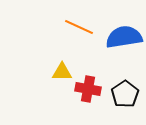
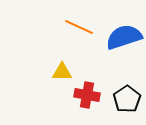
blue semicircle: rotated 9 degrees counterclockwise
red cross: moved 1 px left, 6 px down
black pentagon: moved 2 px right, 5 px down
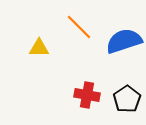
orange line: rotated 20 degrees clockwise
blue semicircle: moved 4 px down
yellow triangle: moved 23 px left, 24 px up
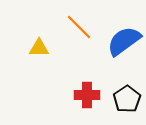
blue semicircle: rotated 18 degrees counterclockwise
red cross: rotated 10 degrees counterclockwise
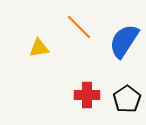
blue semicircle: rotated 21 degrees counterclockwise
yellow triangle: rotated 10 degrees counterclockwise
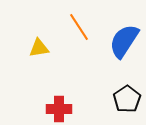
orange line: rotated 12 degrees clockwise
red cross: moved 28 px left, 14 px down
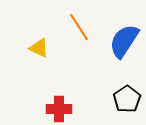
yellow triangle: rotated 35 degrees clockwise
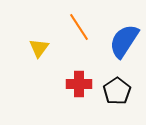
yellow triangle: rotated 40 degrees clockwise
black pentagon: moved 10 px left, 8 px up
red cross: moved 20 px right, 25 px up
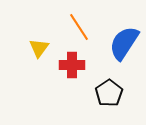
blue semicircle: moved 2 px down
red cross: moved 7 px left, 19 px up
black pentagon: moved 8 px left, 2 px down
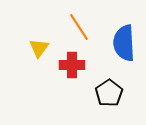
blue semicircle: rotated 36 degrees counterclockwise
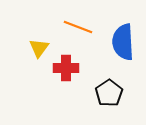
orange line: moved 1 px left; rotated 36 degrees counterclockwise
blue semicircle: moved 1 px left, 1 px up
red cross: moved 6 px left, 3 px down
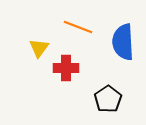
black pentagon: moved 1 px left, 6 px down
